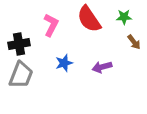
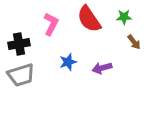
pink L-shape: moved 1 px up
blue star: moved 4 px right, 1 px up
purple arrow: moved 1 px down
gray trapezoid: rotated 52 degrees clockwise
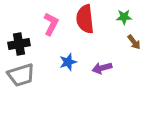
red semicircle: moved 4 px left; rotated 28 degrees clockwise
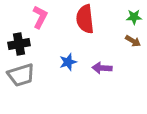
green star: moved 10 px right
pink L-shape: moved 11 px left, 7 px up
brown arrow: moved 1 px left, 1 px up; rotated 21 degrees counterclockwise
purple arrow: rotated 18 degrees clockwise
